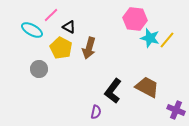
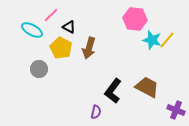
cyan star: moved 2 px right, 2 px down
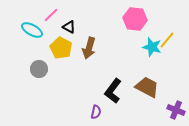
cyan star: moved 7 px down
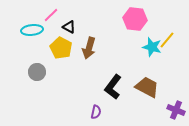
cyan ellipse: rotated 35 degrees counterclockwise
gray circle: moved 2 px left, 3 px down
black L-shape: moved 4 px up
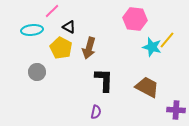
pink line: moved 1 px right, 4 px up
black L-shape: moved 9 px left, 7 px up; rotated 145 degrees clockwise
purple cross: rotated 18 degrees counterclockwise
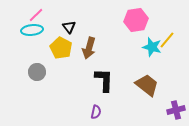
pink line: moved 16 px left, 4 px down
pink hexagon: moved 1 px right, 1 px down; rotated 15 degrees counterclockwise
black triangle: rotated 24 degrees clockwise
brown trapezoid: moved 2 px up; rotated 10 degrees clockwise
purple cross: rotated 18 degrees counterclockwise
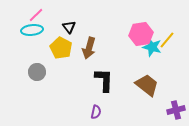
pink hexagon: moved 5 px right, 14 px down
